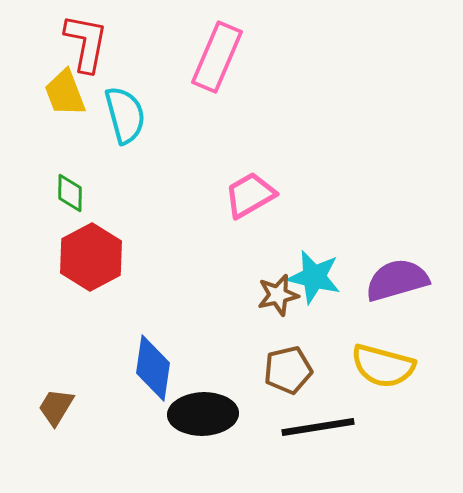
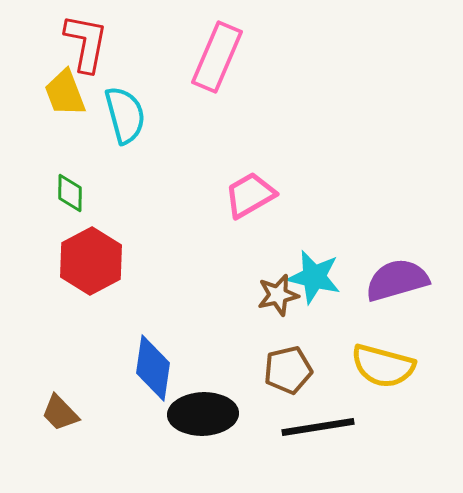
red hexagon: moved 4 px down
brown trapezoid: moved 4 px right, 6 px down; rotated 75 degrees counterclockwise
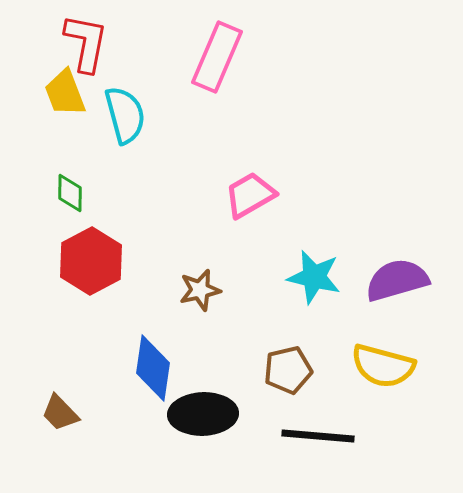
brown star: moved 78 px left, 5 px up
black line: moved 9 px down; rotated 14 degrees clockwise
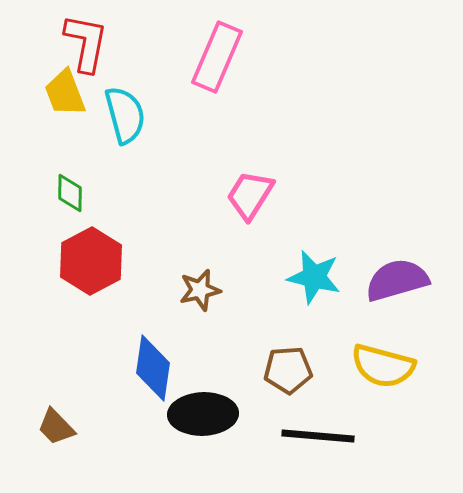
pink trapezoid: rotated 28 degrees counterclockwise
brown pentagon: rotated 9 degrees clockwise
brown trapezoid: moved 4 px left, 14 px down
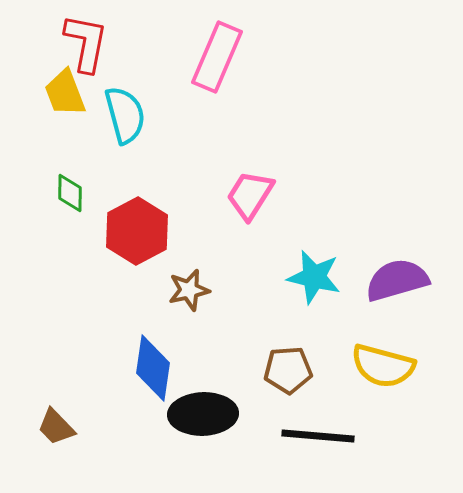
red hexagon: moved 46 px right, 30 px up
brown star: moved 11 px left
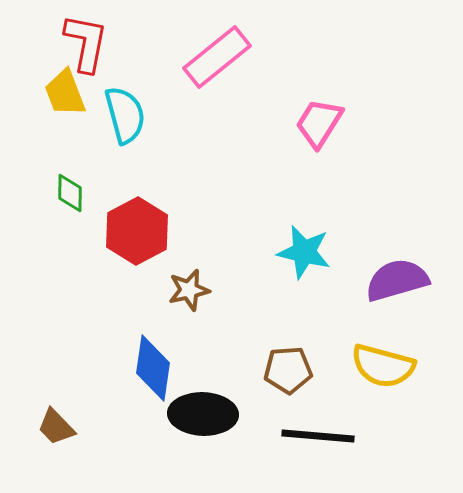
pink rectangle: rotated 28 degrees clockwise
pink trapezoid: moved 69 px right, 72 px up
cyan star: moved 10 px left, 25 px up
black ellipse: rotated 4 degrees clockwise
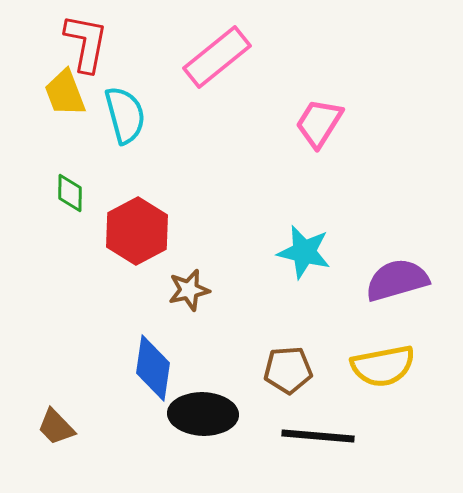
yellow semicircle: rotated 26 degrees counterclockwise
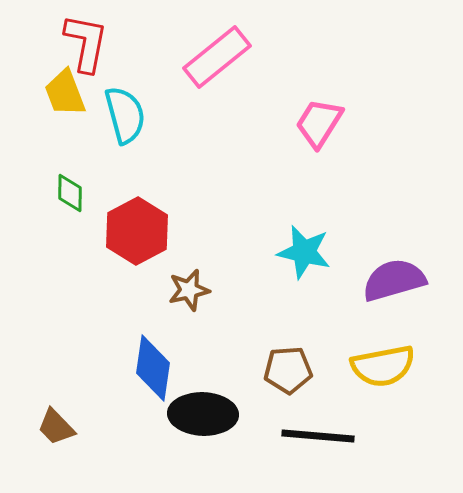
purple semicircle: moved 3 px left
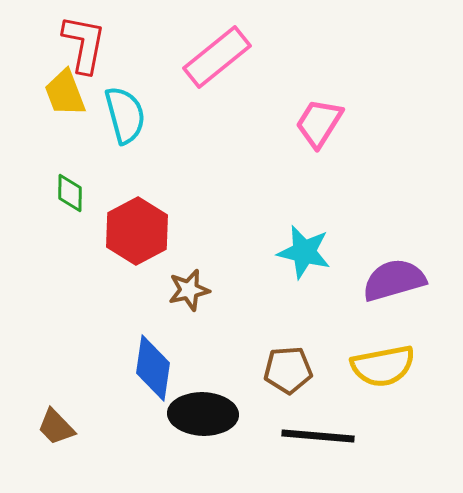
red L-shape: moved 2 px left, 1 px down
